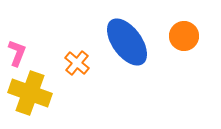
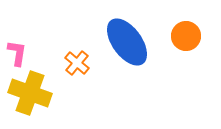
orange circle: moved 2 px right
pink L-shape: rotated 12 degrees counterclockwise
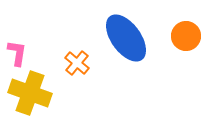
blue ellipse: moved 1 px left, 4 px up
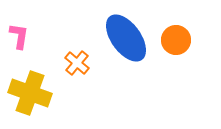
orange circle: moved 10 px left, 4 px down
pink L-shape: moved 2 px right, 17 px up
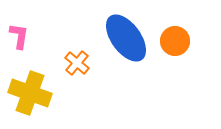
orange circle: moved 1 px left, 1 px down
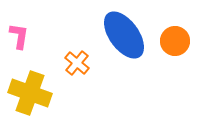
blue ellipse: moved 2 px left, 3 px up
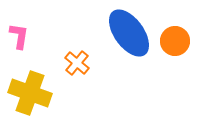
blue ellipse: moved 5 px right, 2 px up
